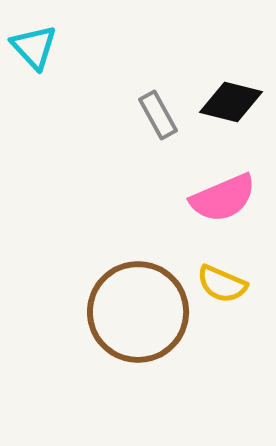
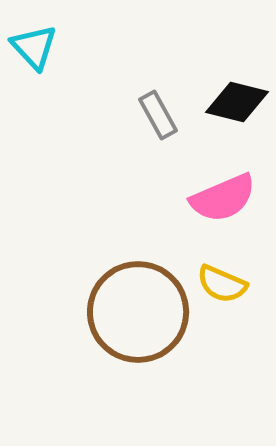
black diamond: moved 6 px right
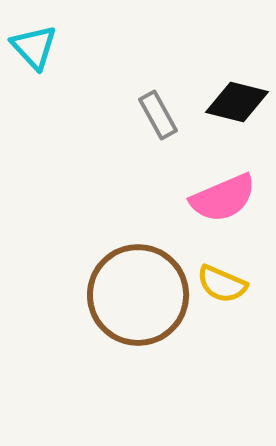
brown circle: moved 17 px up
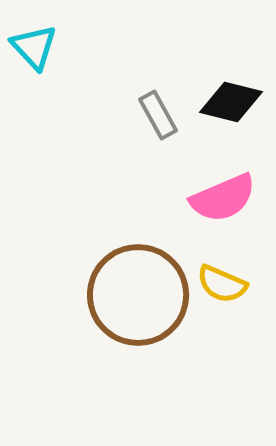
black diamond: moved 6 px left
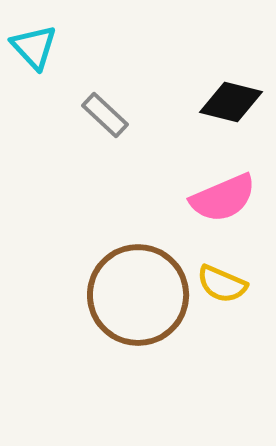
gray rectangle: moved 53 px left; rotated 18 degrees counterclockwise
